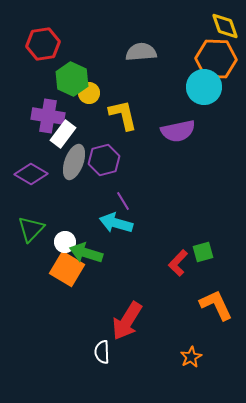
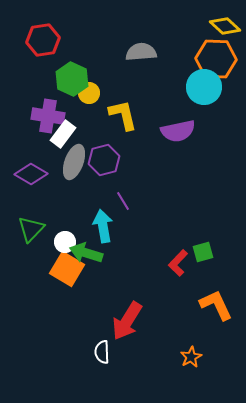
yellow diamond: rotated 28 degrees counterclockwise
red hexagon: moved 4 px up
cyan arrow: moved 13 px left, 3 px down; rotated 64 degrees clockwise
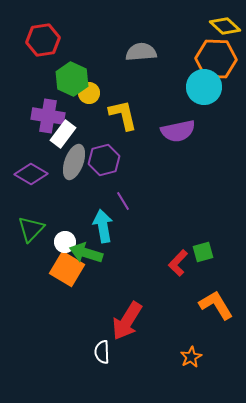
orange L-shape: rotated 6 degrees counterclockwise
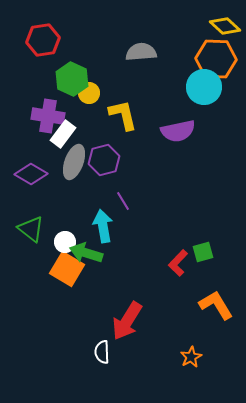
green triangle: rotated 36 degrees counterclockwise
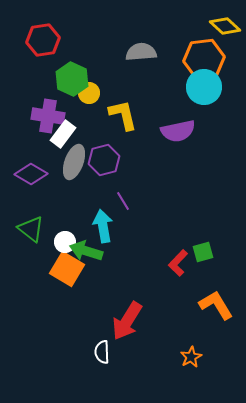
orange hexagon: moved 12 px left; rotated 9 degrees counterclockwise
green arrow: moved 2 px up
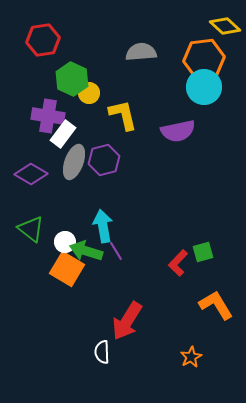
purple line: moved 7 px left, 50 px down
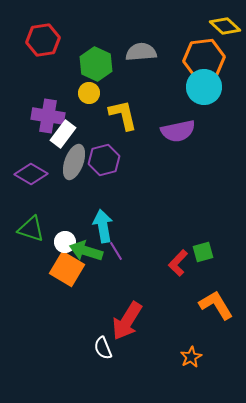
green hexagon: moved 24 px right, 15 px up
green triangle: rotated 20 degrees counterclockwise
white semicircle: moved 1 px right, 4 px up; rotated 20 degrees counterclockwise
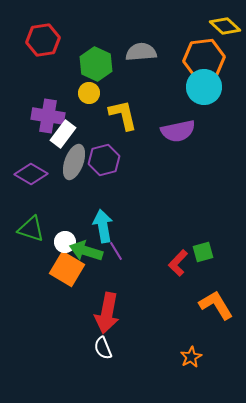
red arrow: moved 20 px left, 8 px up; rotated 21 degrees counterclockwise
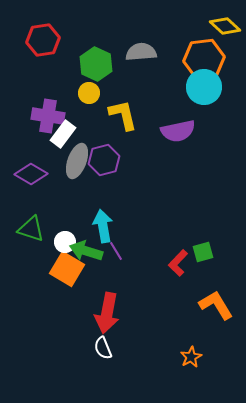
gray ellipse: moved 3 px right, 1 px up
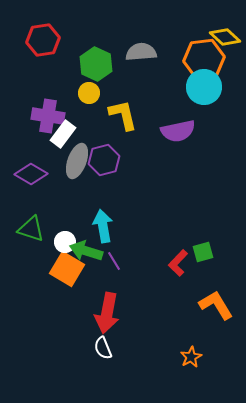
yellow diamond: moved 11 px down
purple line: moved 2 px left, 10 px down
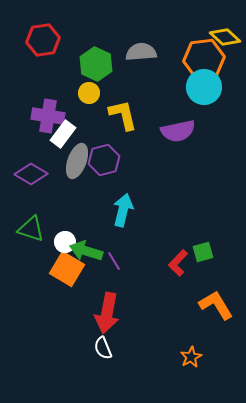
cyan arrow: moved 20 px right, 16 px up; rotated 24 degrees clockwise
